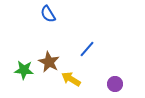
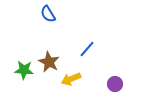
yellow arrow: rotated 54 degrees counterclockwise
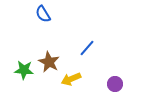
blue semicircle: moved 5 px left
blue line: moved 1 px up
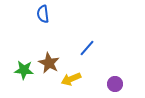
blue semicircle: rotated 24 degrees clockwise
brown star: moved 1 px down
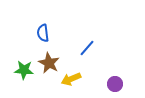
blue semicircle: moved 19 px down
